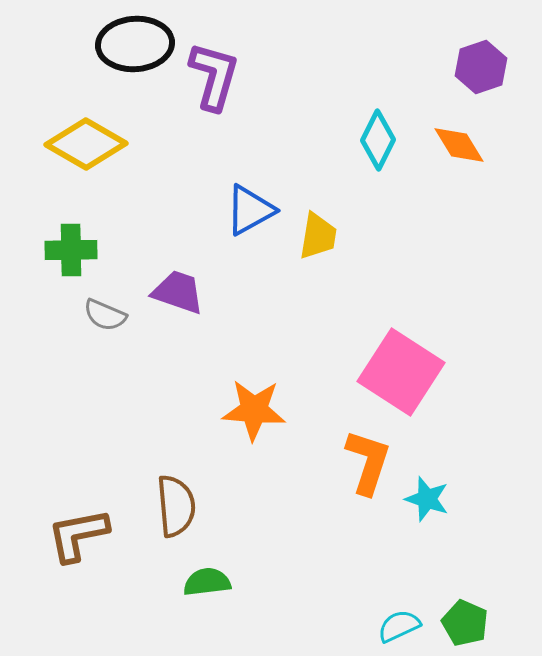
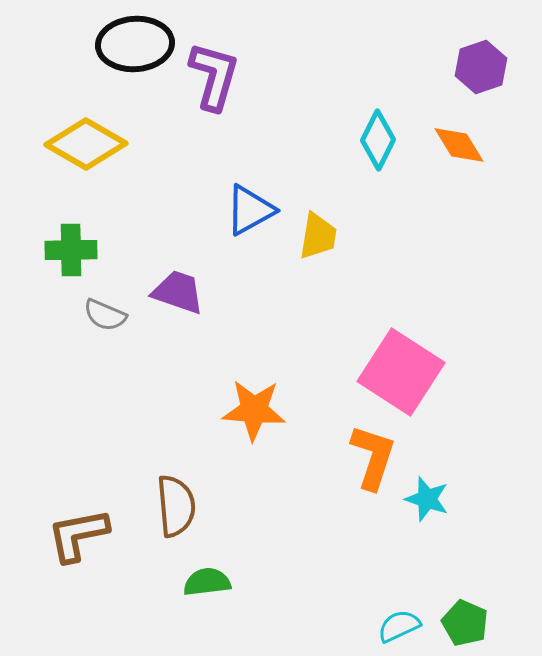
orange L-shape: moved 5 px right, 5 px up
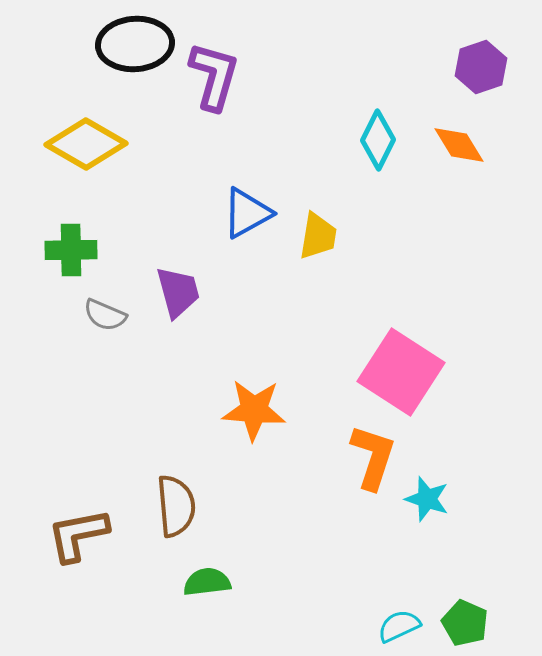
blue triangle: moved 3 px left, 3 px down
purple trapezoid: rotated 56 degrees clockwise
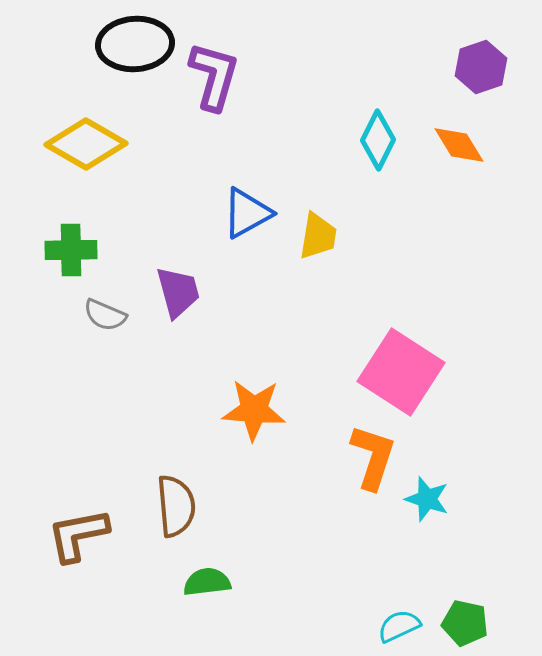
green pentagon: rotated 12 degrees counterclockwise
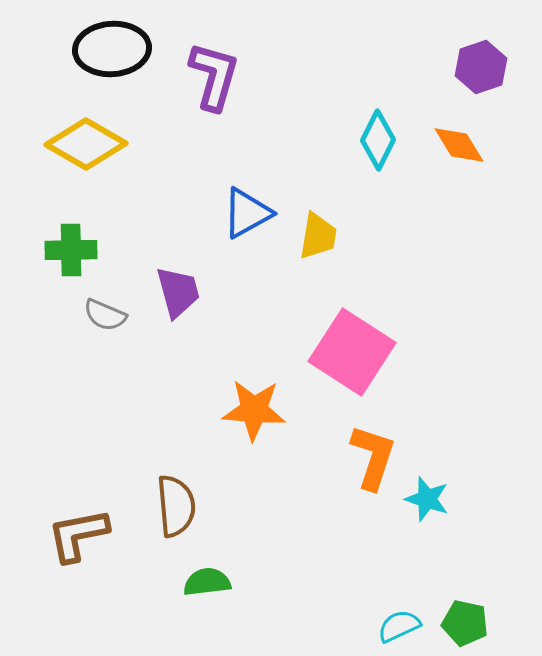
black ellipse: moved 23 px left, 5 px down
pink square: moved 49 px left, 20 px up
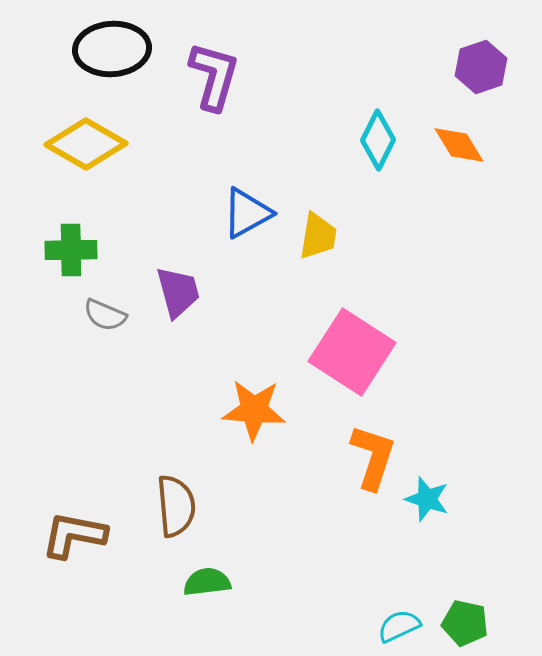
brown L-shape: moved 4 px left; rotated 22 degrees clockwise
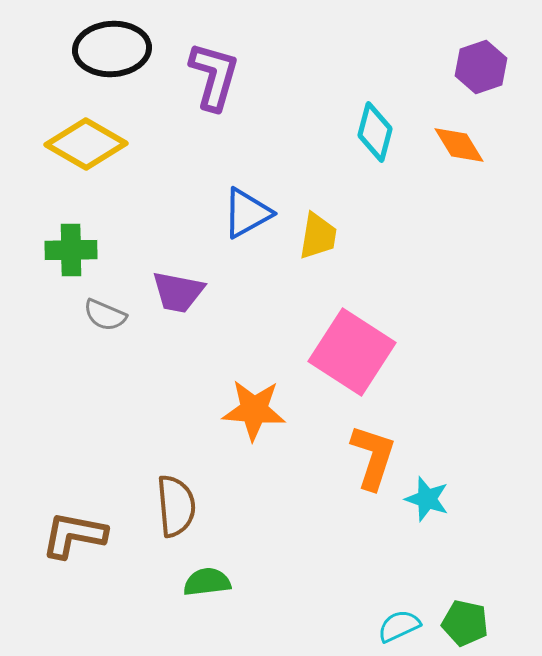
cyan diamond: moved 3 px left, 8 px up; rotated 12 degrees counterclockwise
purple trapezoid: rotated 116 degrees clockwise
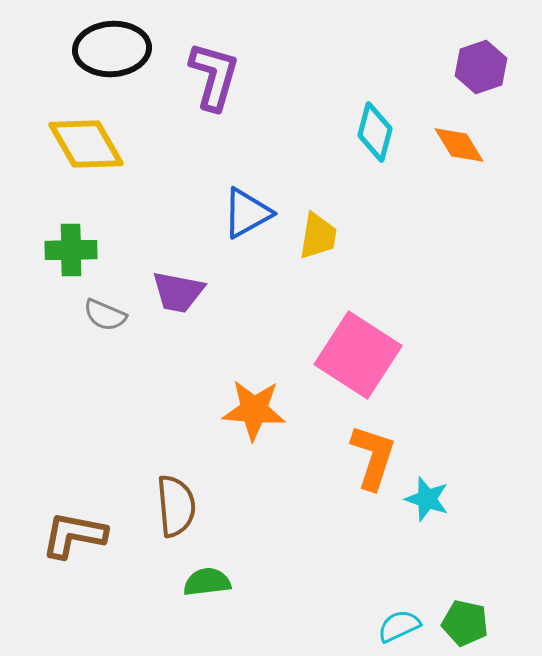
yellow diamond: rotated 30 degrees clockwise
pink square: moved 6 px right, 3 px down
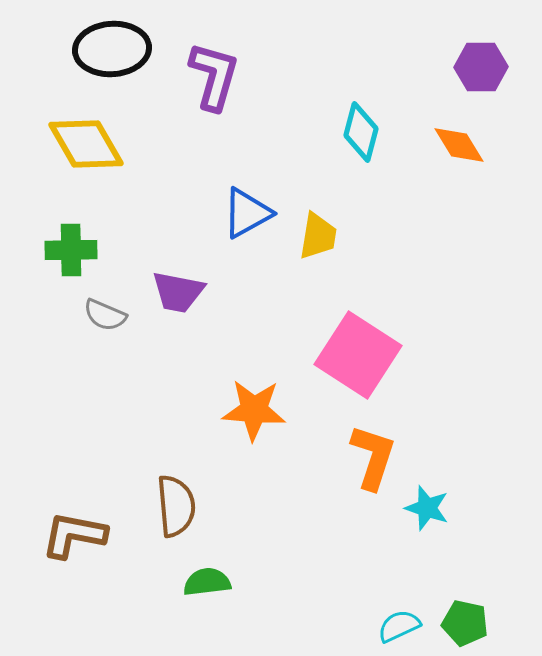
purple hexagon: rotated 18 degrees clockwise
cyan diamond: moved 14 px left
cyan star: moved 9 px down
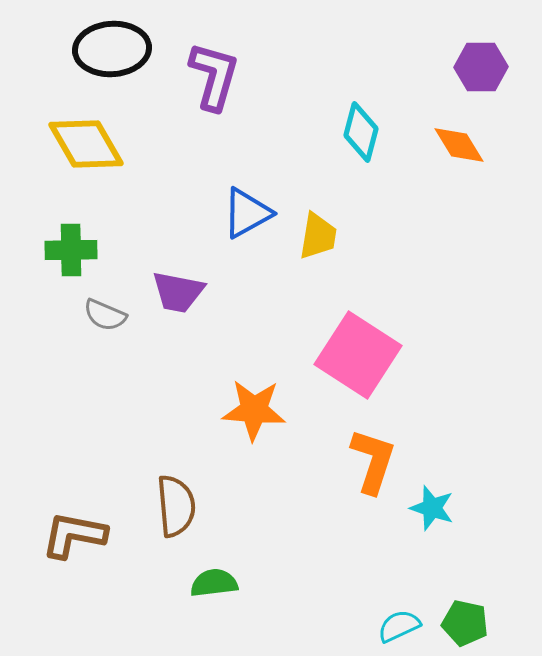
orange L-shape: moved 4 px down
cyan star: moved 5 px right
green semicircle: moved 7 px right, 1 px down
